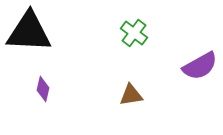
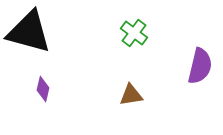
black triangle: rotated 12 degrees clockwise
purple semicircle: rotated 48 degrees counterclockwise
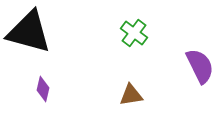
purple semicircle: rotated 39 degrees counterclockwise
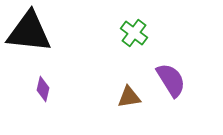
black triangle: rotated 9 degrees counterclockwise
purple semicircle: moved 29 px left, 14 px down; rotated 6 degrees counterclockwise
brown triangle: moved 2 px left, 2 px down
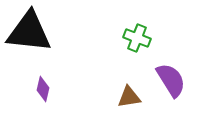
green cross: moved 3 px right, 5 px down; rotated 16 degrees counterclockwise
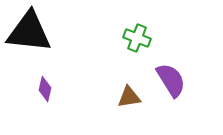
purple diamond: moved 2 px right
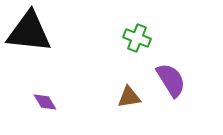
purple diamond: moved 13 px down; rotated 45 degrees counterclockwise
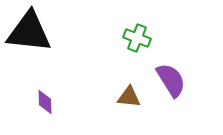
brown triangle: rotated 15 degrees clockwise
purple diamond: rotated 30 degrees clockwise
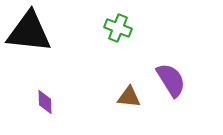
green cross: moved 19 px left, 10 px up
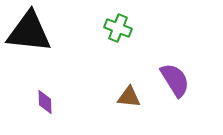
purple semicircle: moved 4 px right
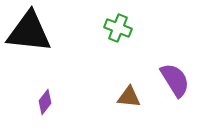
purple diamond: rotated 40 degrees clockwise
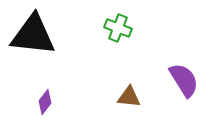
black triangle: moved 4 px right, 3 px down
purple semicircle: moved 9 px right
